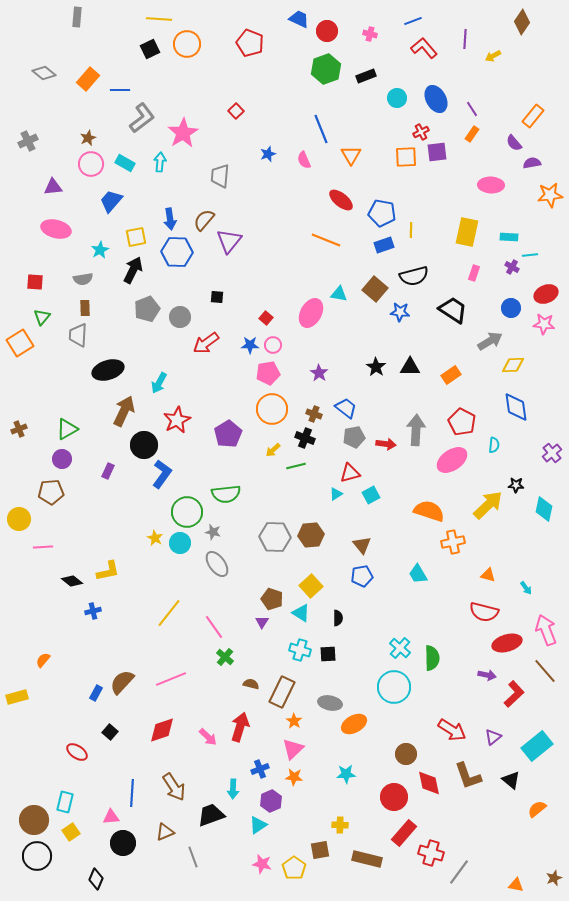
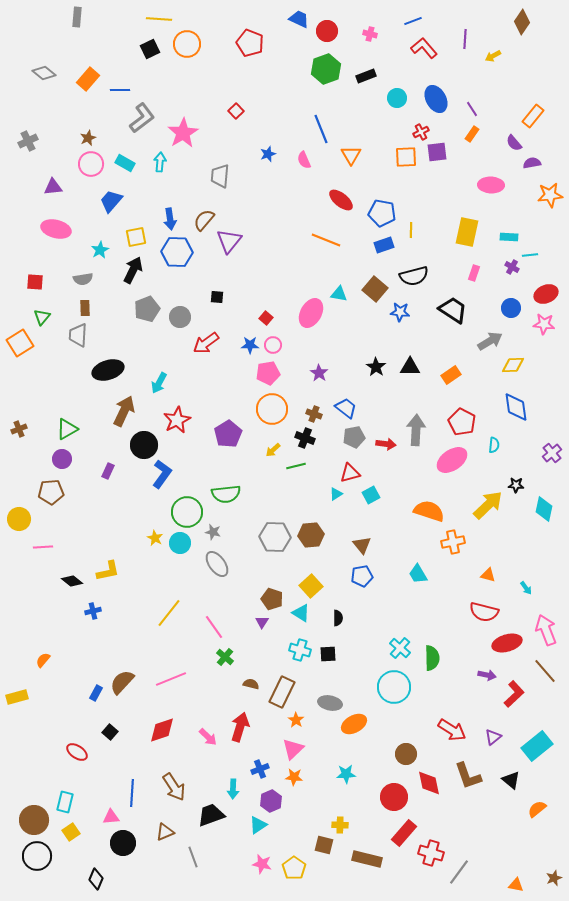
orange star at (294, 721): moved 2 px right, 1 px up
brown square at (320, 850): moved 4 px right, 5 px up; rotated 24 degrees clockwise
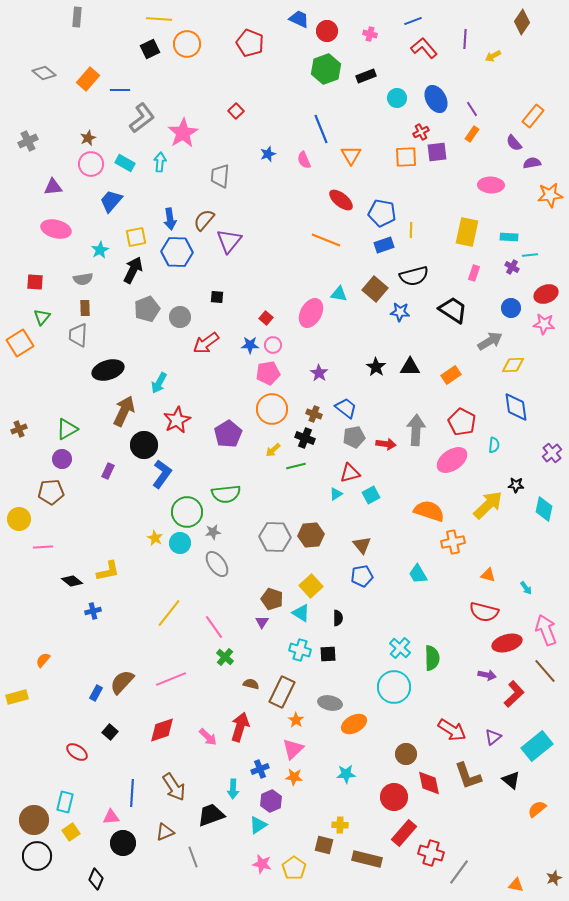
gray star at (213, 532): rotated 21 degrees counterclockwise
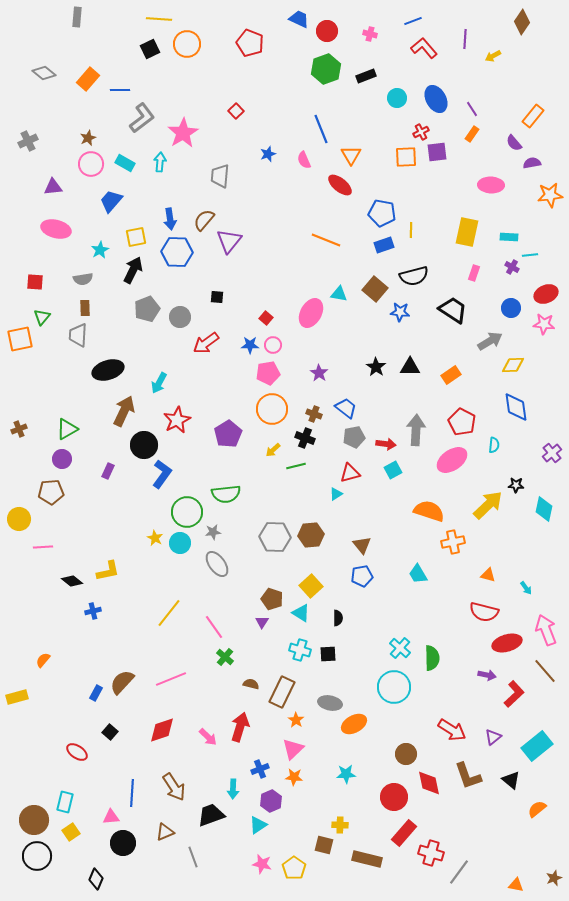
red ellipse at (341, 200): moved 1 px left, 15 px up
orange square at (20, 343): moved 4 px up; rotated 20 degrees clockwise
cyan square at (371, 495): moved 22 px right, 25 px up
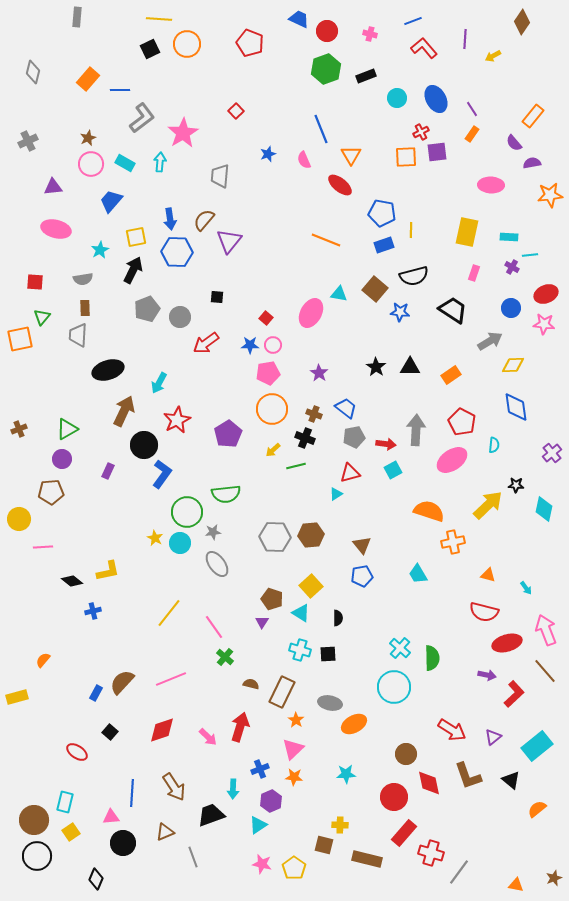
gray diamond at (44, 73): moved 11 px left, 1 px up; rotated 65 degrees clockwise
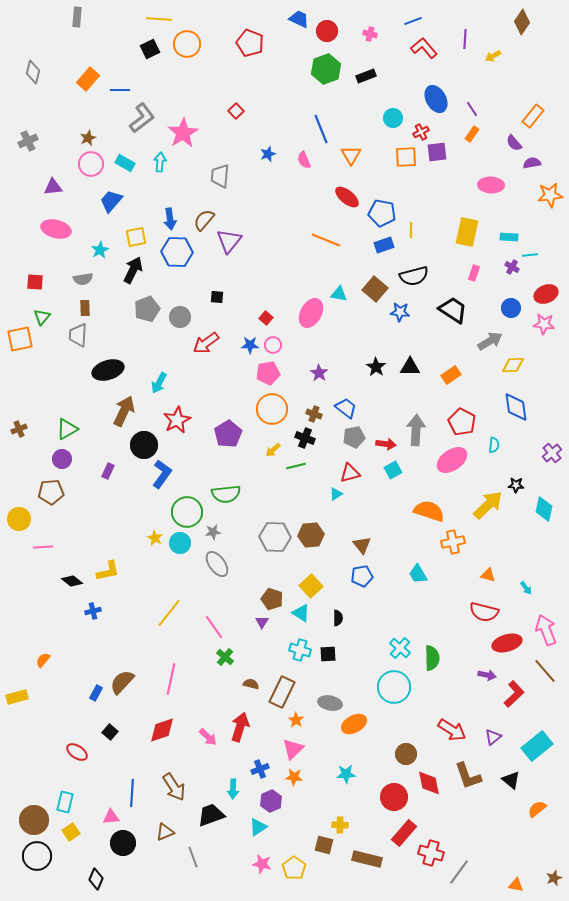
cyan circle at (397, 98): moved 4 px left, 20 px down
red ellipse at (340, 185): moved 7 px right, 12 px down
pink line at (171, 679): rotated 56 degrees counterclockwise
cyan triangle at (258, 825): moved 2 px down
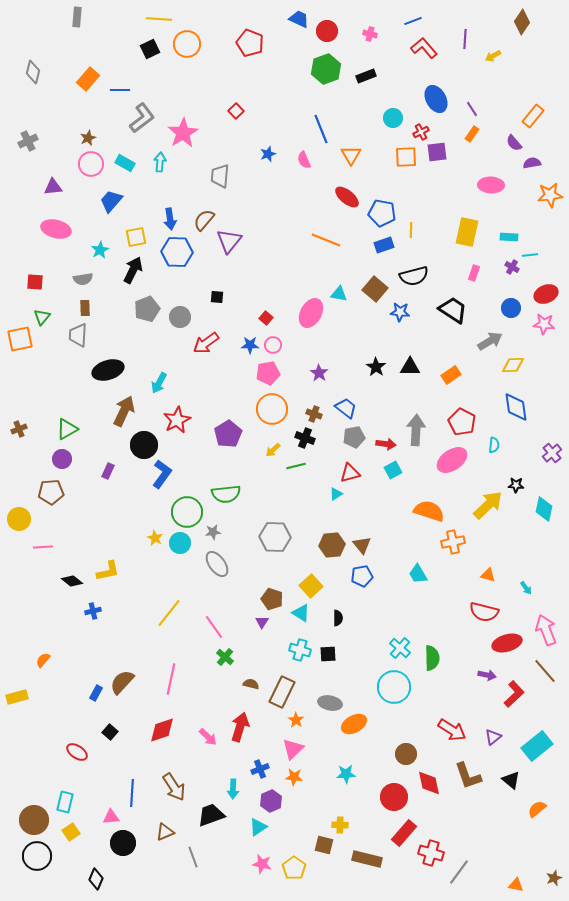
brown hexagon at (311, 535): moved 21 px right, 10 px down
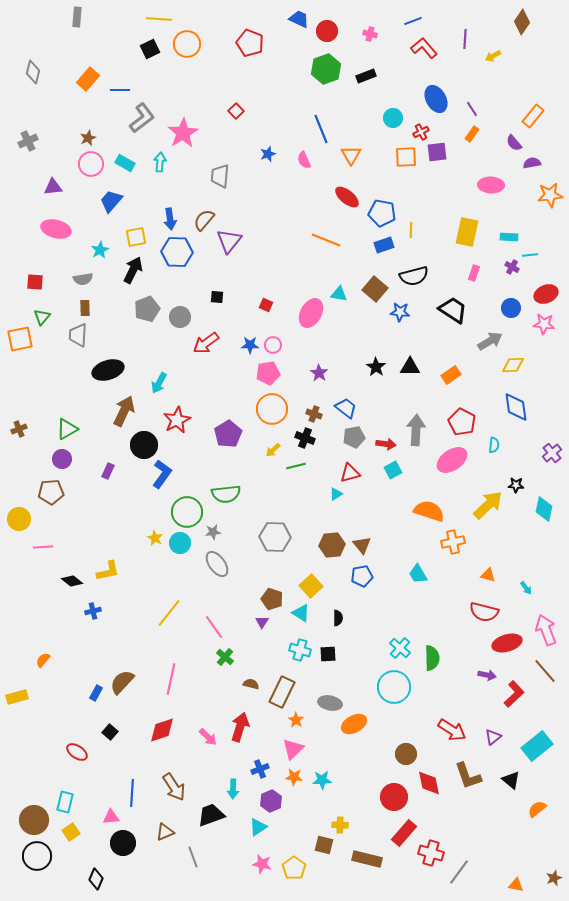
red square at (266, 318): moved 13 px up; rotated 16 degrees counterclockwise
cyan star at (346, 774): moved 24 px left, 6 px down
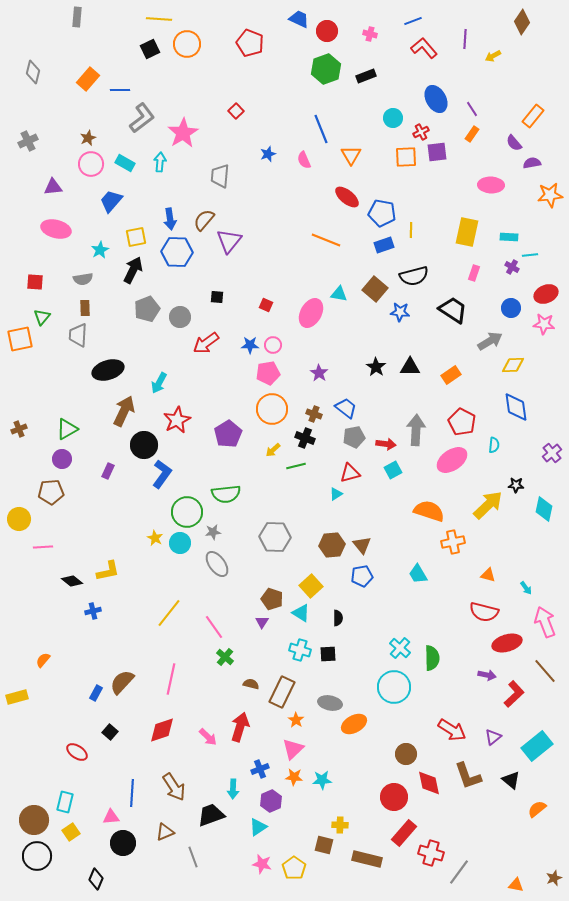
pink arrow at (546, 630): moved 1 px left, 8 px up
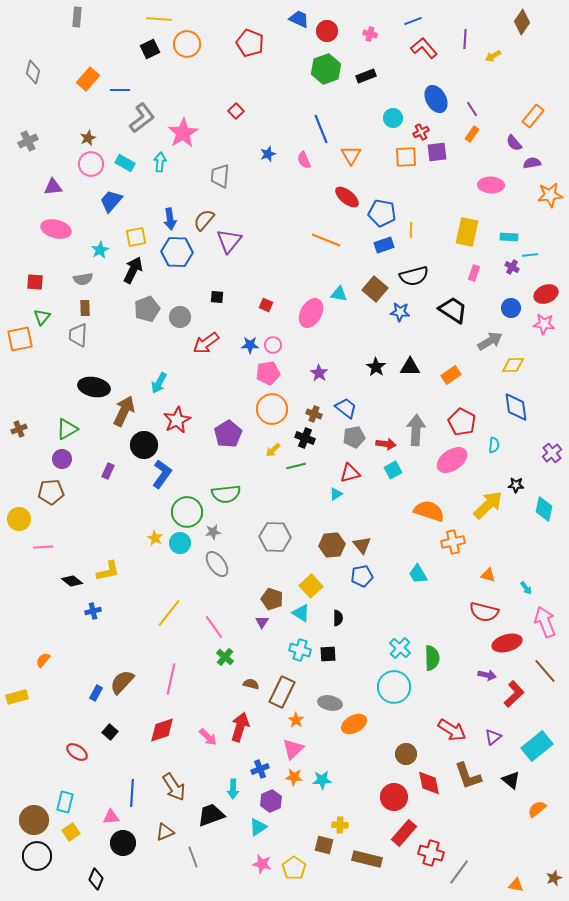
black ellipse at (108, 370): moved 14 px left, 17 px down; rotated 28 degrees clockwise
